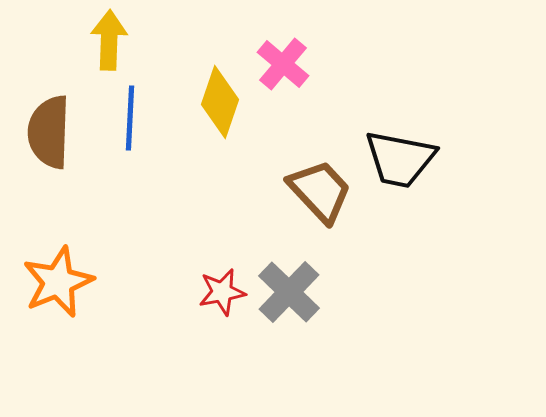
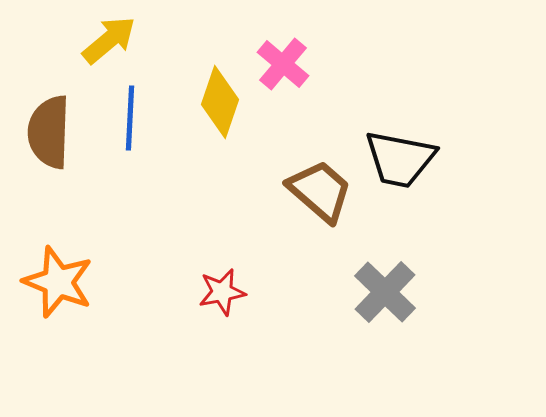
yellow arrow: rotated 48 degrees clockwise
brown trapezoid: rotated 6 degrees counterclockwise
orange star: rotated 28 degrees counterclockwise
gray cross: moved 96 px right
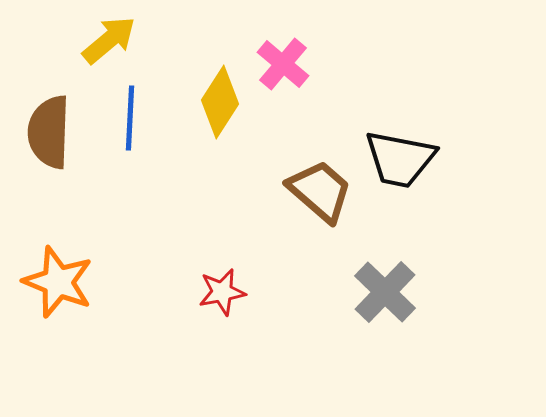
yellow diamond: rotated 14 degrees clockwise
